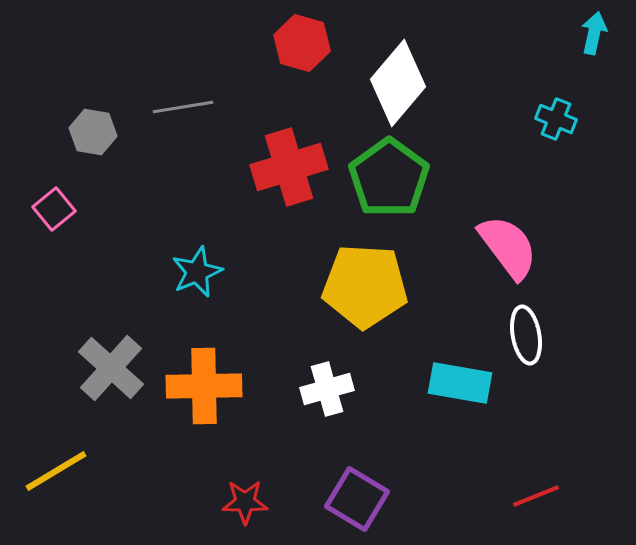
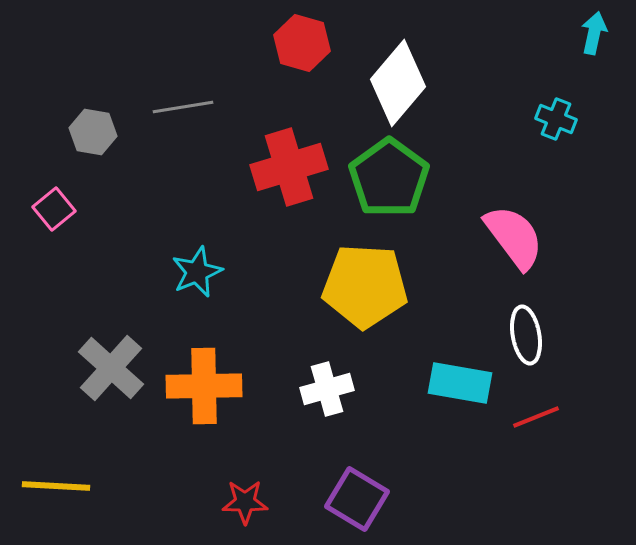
pink semicircle: moved 6 px right, 10 px up
yellow line: moved 15 px down; rotated 34 degrees clockwise
red line: moved 79 px up
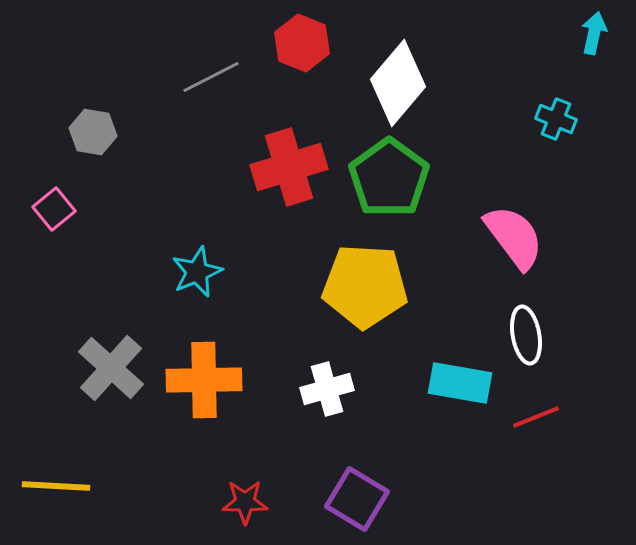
red hexagon: rotated 6 degrees clockwise
gray line: moved 28 px right, 30 px up; rotated 18 degrees counterclockwise
orange cross: moved 6 px up
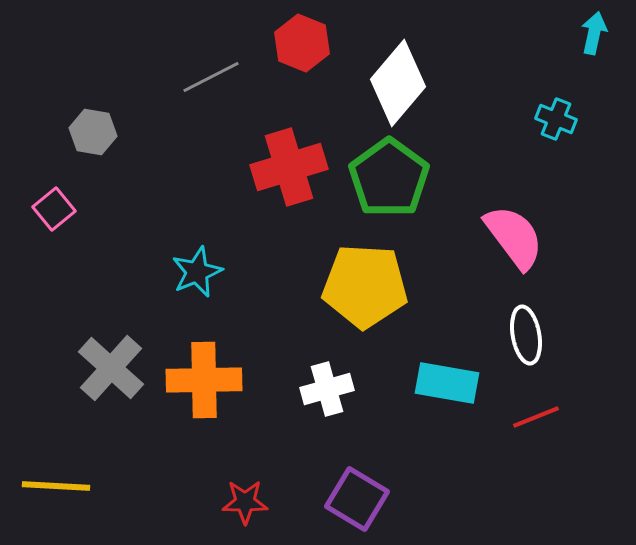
cyan rectangle: moved 13 px left
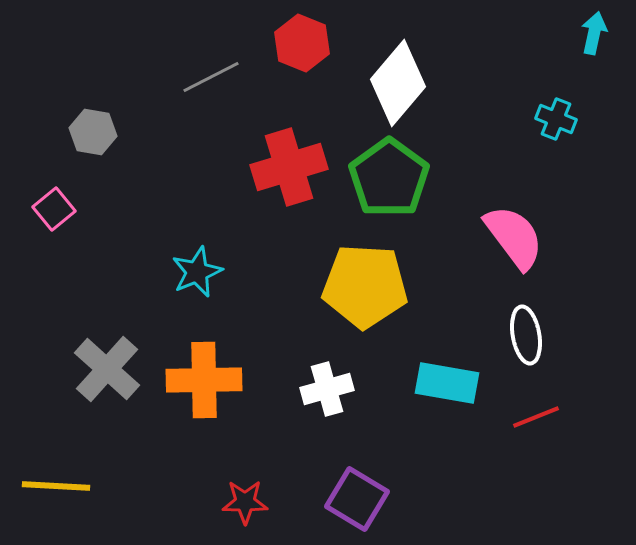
gray cross: moved 4 px left, 1 px down
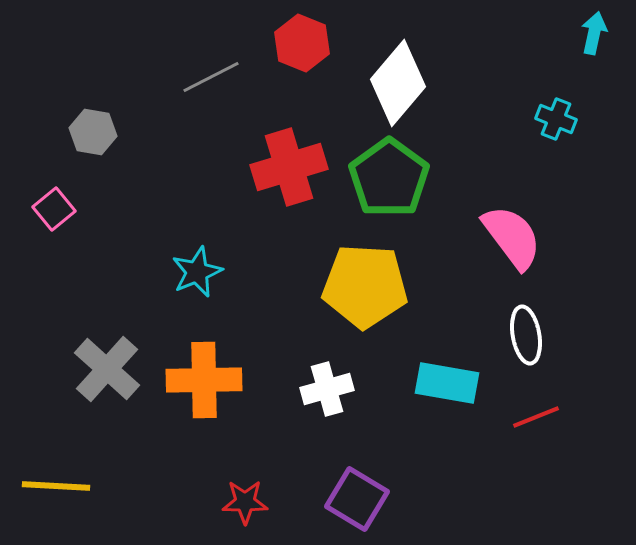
pink semicircle: moved 2 px left
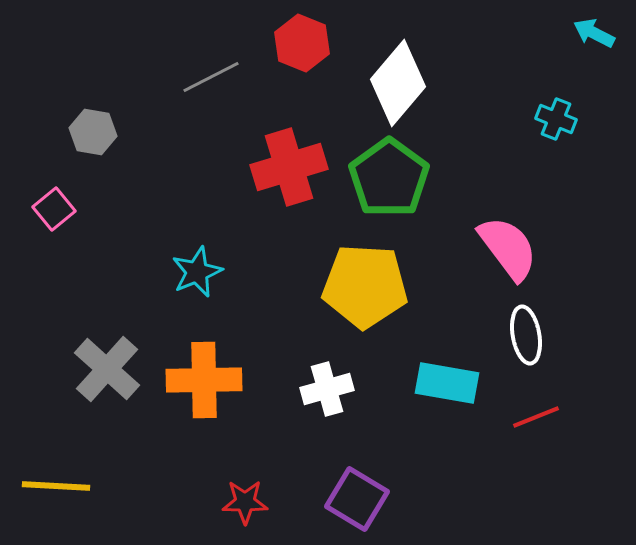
cyan arrow: rotated 75 degrees counterclockwise
pink semicircle: moved 4 px left, 11 px down
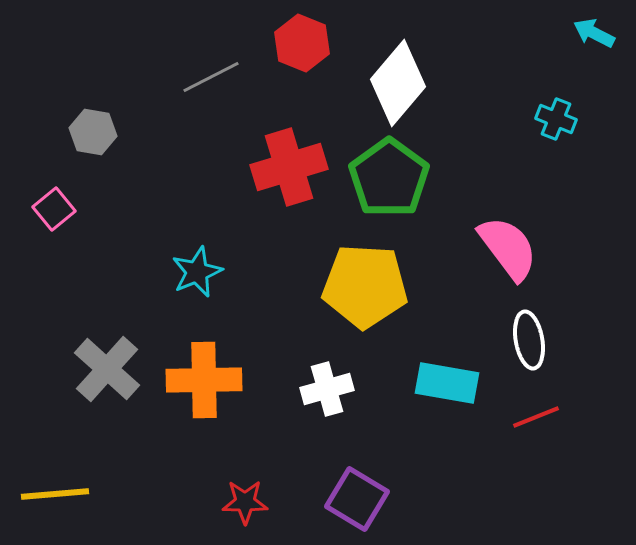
white ellipse: moved 3 px right, 5 px down
yellow line: moved 1 px left, 8 px down; rotated 8 degrees counterclockwise
